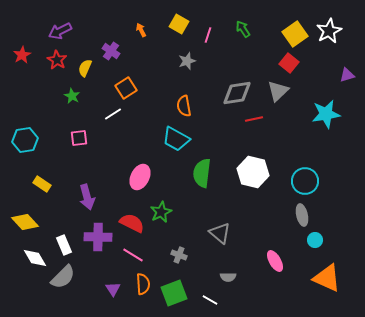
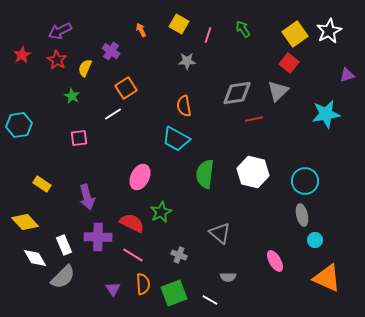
gray star at (187, 61): rotated 18 degrees clockwise
cyan hexagon at (25, 140): moved 6 px left, 15 px up
green semicircle at (202, 173): moved 3 px right, 1 px down
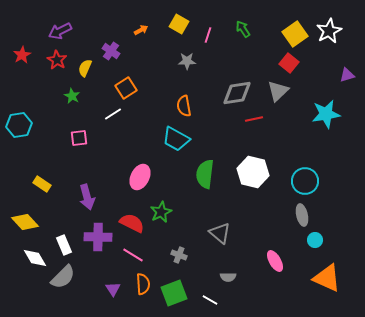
orange arrow at (141, 30): rotated 88 degrees clockwise
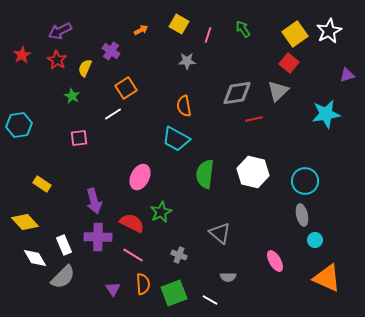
purple arrow at (87, 197): moved 7 px right, 4 px down
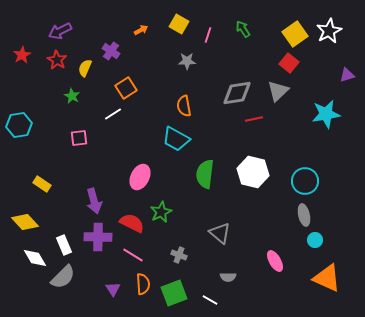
gray ellipse at (302, 215): moved 2 px right
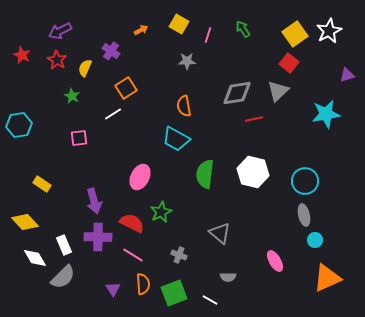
red star at (22, 55): rotated 18 degrees counterclockwise
orange triangle at (327, 278): rotated 48 degrees counterclockwise
